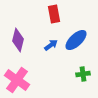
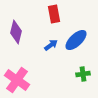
purple diamond: moved 2 px left, 8 px up
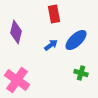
green cross: moved 2 px left, 1 px up; rotated 24 degrees clockwise
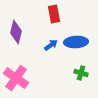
blue ellipse: moved 2 px down; rotated 40 degrees clockwise
pink cross: moved 1 px left, 2 px up
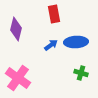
purple diamond: moved 3 px up
pink cross: moved 2 px right
